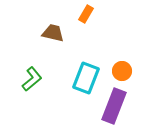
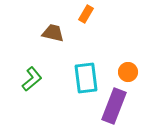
orange circle: moved 6 px right, 1 px down
cyan rectangle: rotated 28 degrees counterclockwise
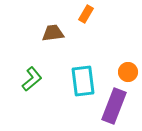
brown trapezoid: rotated 20 degrees counterclockwise
cyan rectangle: moved 3 px left, 3 px down
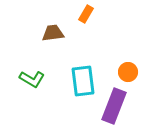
green L-shape: rotated 70 degrees clockwise
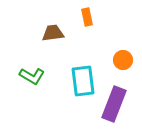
orange rectangle: moved 1 px right, 3 px down; rotated 42 degrees counterclockwise
orange circle: moved 5 px left, 12 px up
green L-shape: moved 3 px up
purple rectangle: moved 2 px up
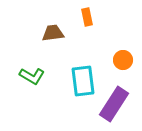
purple rectangle: rotated 12 degrees clockwise
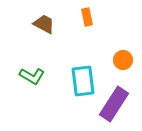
brown trapezoid: moved 9 px left, 9 px up; rotated 35 degrees clockwise
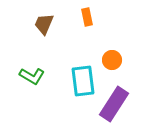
brown trapezoid: rotated 95 degrees counterclockwise
orange circle: moved 11 px left
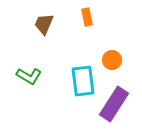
green L-shape: moved 3 px left
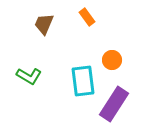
orange rectangle: rotated 24 degrees counterclockwise
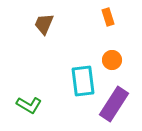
orange rectangle: moved 21 px right; rotated 18 degrees clockwise
green L-shape: moved 29 px down
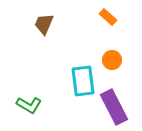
orange rectangle: rotated 30 degrees counterclockwise
purple rectangle: moved 3 px down; rotated 60 degrees counterclockwise
